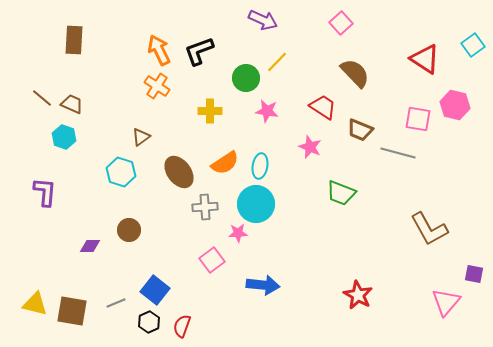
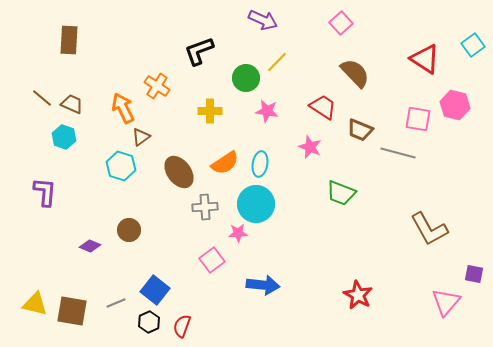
brown rectangle at (74, 40): moved 5 px left
orange arrow at (159, 50): moved 36 px left, 58 px down
cyan ellipse at (260, 166): moved 2 px up
cyan hexagon at (121, 172): moved 6 px up
purple diamond at (90, 246): rotated 25 degrees clockwise
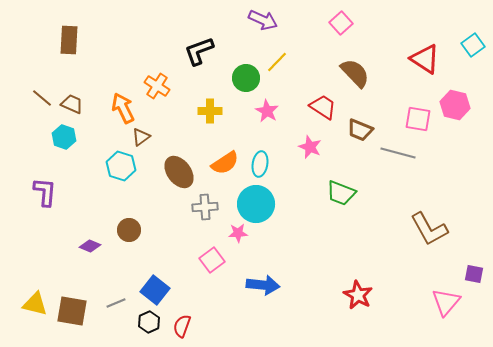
pink star at (267, 111): rotated 20 degrees clockwise
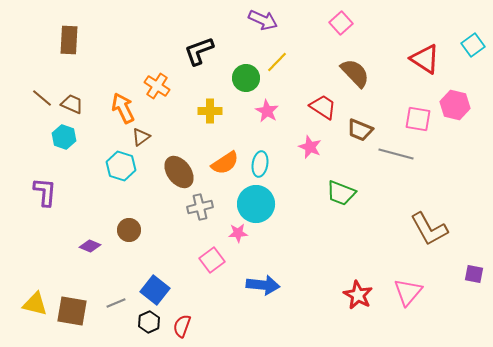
gray line at (398, 153): moved 2 px left, 1 px down
gray cross at (205, 207): moved 5 px left; rotated 10 degrees counterclockwise
pink triangle at (446, 302): moved 38 px left, 10 px up
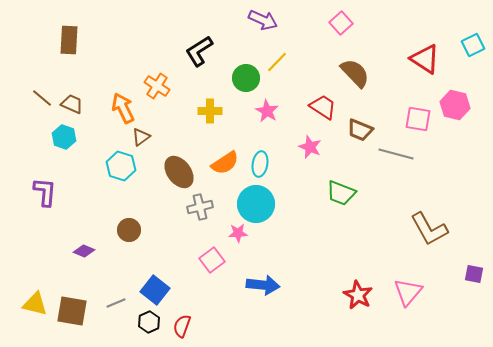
cyan square at (473, 45): rotated 10 degrees clockwise
black L-shape at (199, 51): rotated 12 degrees counterclockwise
purple diamond at (90, 246): moved 6 px left, 5 px down
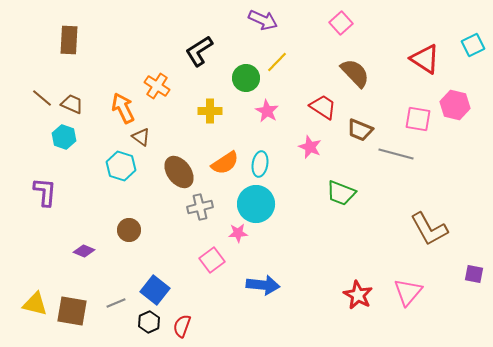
brown triangle at (141, 137): rotated 48 degrees counterclockwise
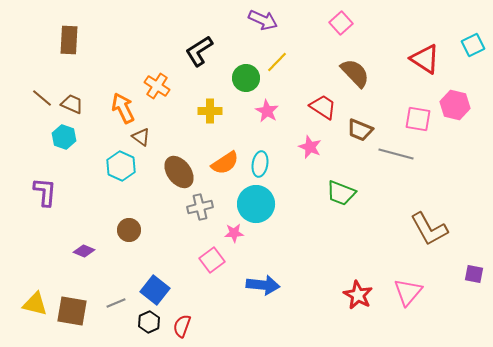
cyan hexagon at (121, 166): rotated 8 degrees clockwise
pink star at (238, 233): moved 4 px left
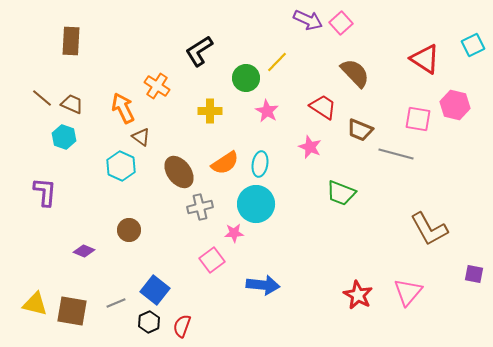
purple arrow at (263, 20): moved 45 px right
brown rectangle at (69, 40): moved 2 px right, 1 px down
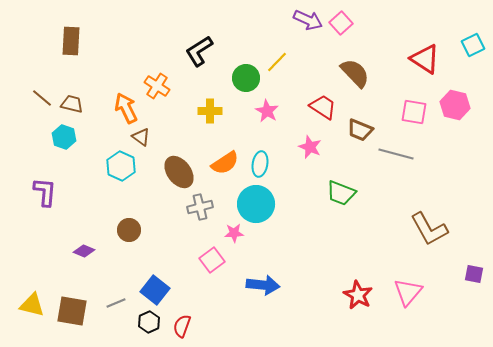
brown trapezoid at (72, 104): rotated 10 degrees counterclockwise
orange arrow at (123, 108): moved 3 px right
pink square at (418, 119): moved 4 px left, 7 px up
yellow triangle at (35, 304): moved 3 px left, 1 px down
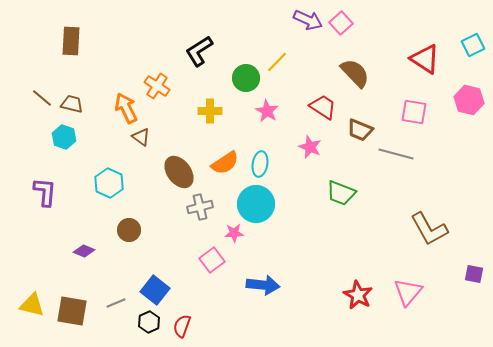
pink hexagon at (455, 105): moved 14 px right, 5 px up
cyan hexagon at (121, 166): moved 12 px left, 17 px down
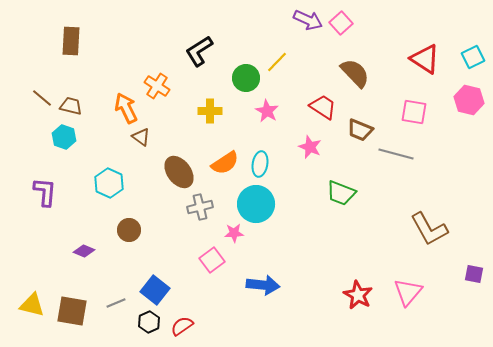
cyan square at (473, 45): moved 12 px down
brown trapezoid at (72, 104): moved 1 px left, 2 px down
red semicircle at (182, 326): rotated 35 degrees clockwise
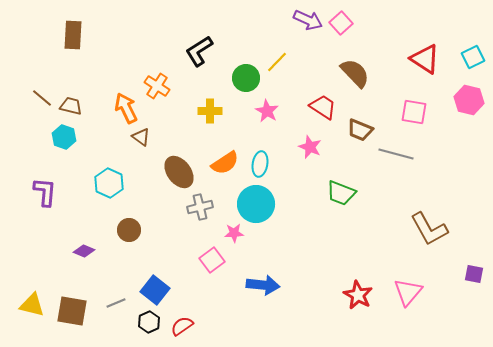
brown rectangle at (71, 41): moved 2 px right, 6 px up
